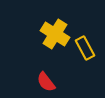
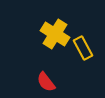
yellow rectangle: moved 2 px left
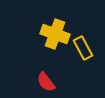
yellow cross: rotated 12 degrees counterclockwise
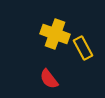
red semicircle: moved 3 px right, 3 px up
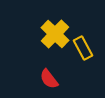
yellow cross: rotated 24 degrees clockwise
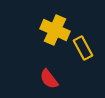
yellow cross: moved 4 px up; rotated 20 degrees counterclockwise
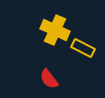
yellow rectangle: rotated 35 degrees counterclockwise
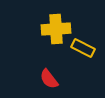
yellow cross: moved 1 px right, 1 px up; rotated 28 degrees counterclockwise
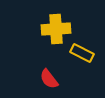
yellow rectangle: moved 1 px left, 5 px down
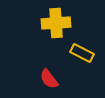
yellow cross: moved 6 px up
